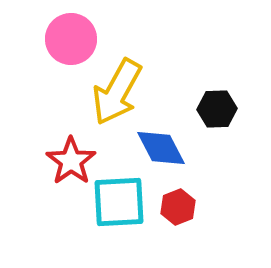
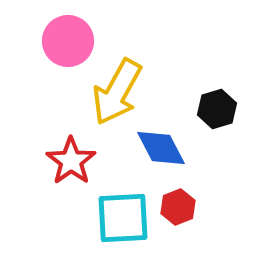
pink circle: moved 3 px left, 2 px down
black hexagon: rotated 15 degrees counterclockwise
cyan square: moved 4 px right, 16 px down
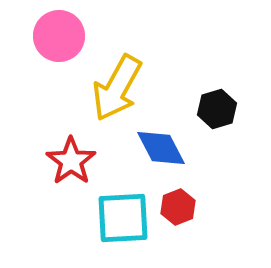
pink circle: moved 9 px left, 5 px up
yellow arrow: moved 4 px up
